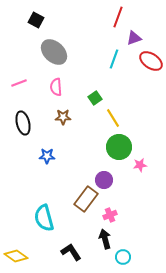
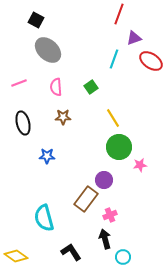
red line: moved 1 px right, 3 px up
gray ellipse: moved 6 px left, 2 px up
green square: moved 4 px left, 11 px up
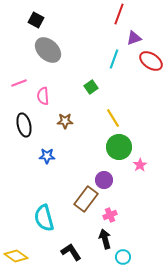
pink semicircle: moved 13 px left, 9 px down
brown star: moved 2 px right, 4 px down
black ellipse: moved 1 px right, 2 px down
pink star: rotated 24 degrees counterclockwise
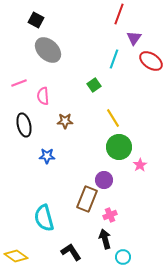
purple triangle: rotated 35 degrees counterclockwise
green square: moved 3 px right, 2 px up
brown rectangle: moved 1 px right; rotated 15 degrees counterclockwise
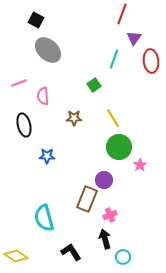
red line: moved 3 px right
red ellipse: rotated 50 degrees clockwise
brown star: moved 9 px right, 3 px up
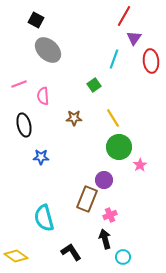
red line: moved 2 px right, 2 px down; rotated 10 degrees clockwise
pink line: moved 1 px down
blue star: moved 6 px left, 1 px down
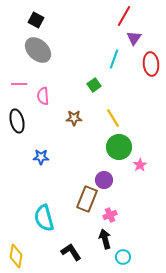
gray ellipse: moved 10 px left
red ellipse: moved 3 px down
pink line: rotated 21 degrees clockwise
black ellipse: moved 7 px left, 4 px up
yellow diamond: rotated 65 degrees clockwise
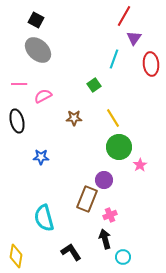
pink semicircle: rotated 66 degrees clockwise
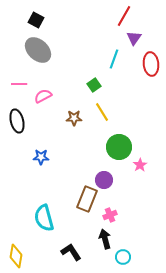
yellow line: moved 11 px left, 6 px up
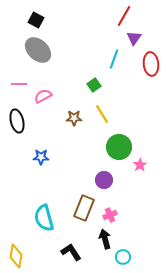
yellow line: moved 2 px down
brown rectangle: moved 3 px left, 9 px down
